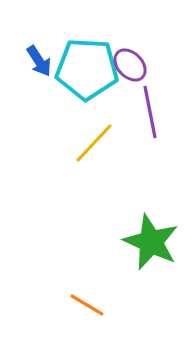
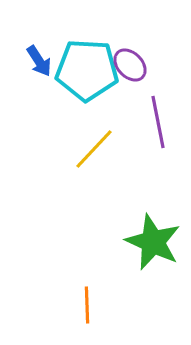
cyan pentagon: moved 1 px down
purple line: moved 8 px right, 10 px down
yellow line: moved 6 px down
green star: moved 2 px right
orange line: rotated 57 degrees clockwise
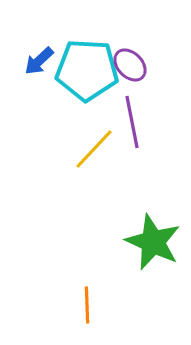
blue arrow: rotated 80 degrees clockwise
purple line: moved 26 px left
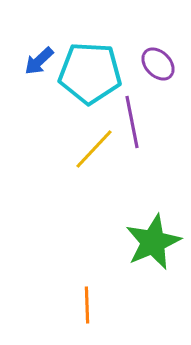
purple ellipse: moved 28 px right, 1 px up
cyan pentagon: moved 3 px right, 3 px down
green star: rotated 24 degrees clockwise
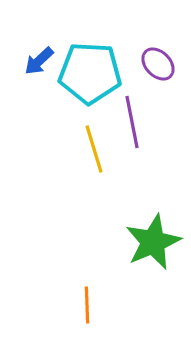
yellow line: rotated 60 degrees counterclockwise
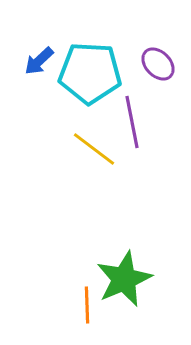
yellow line: rotated 36 degrees counterclockwise
green star: moved 29 px left, 37 px down
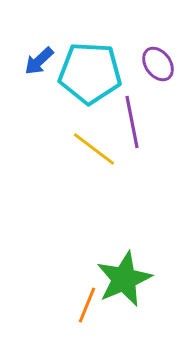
purple ellipse: rotated 8 degrees clockwise
orange line: rotated 24 degrees clockwise
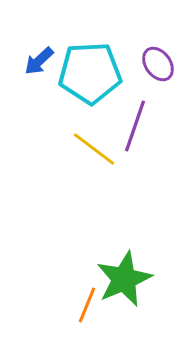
cyan pentagon: rotated 6 degrees counterclockwise
purple line: moved 3 px right, 4 px down; rotated 30 degrees clockwise
